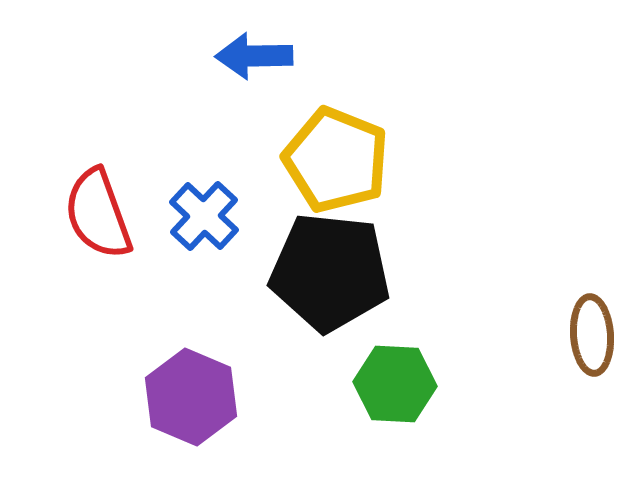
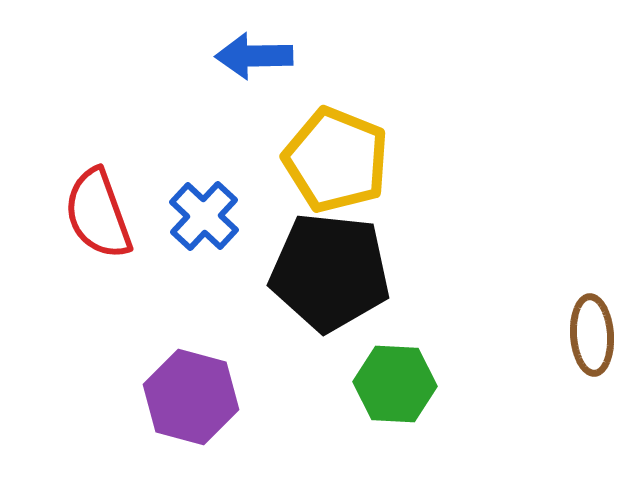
purple hexagon: rotated 8 degrees counterclockwise
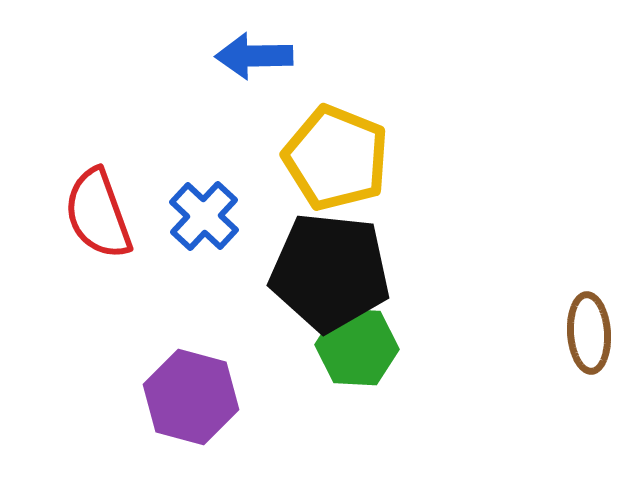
yellow pentagon: moved 2 px up
brown ellipse: moved 3 px left, 2 px up
green hexagon: moved 38 px left, 37 px up
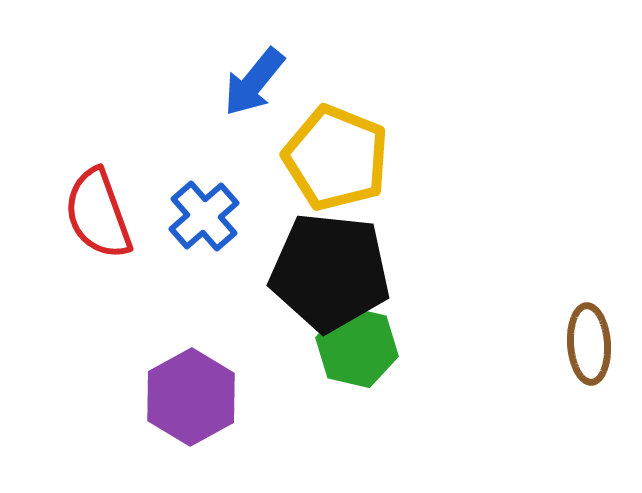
blue arrow: moved 26 px down; rotated 50 degrees counterclockwise
blue cross: rotated 6 degrees clockwise
brown ellipse: moved 11 px down
green hexagon: rotated 10 degrees clockwise
purple hexagon: rotated 16 degrees clockwise
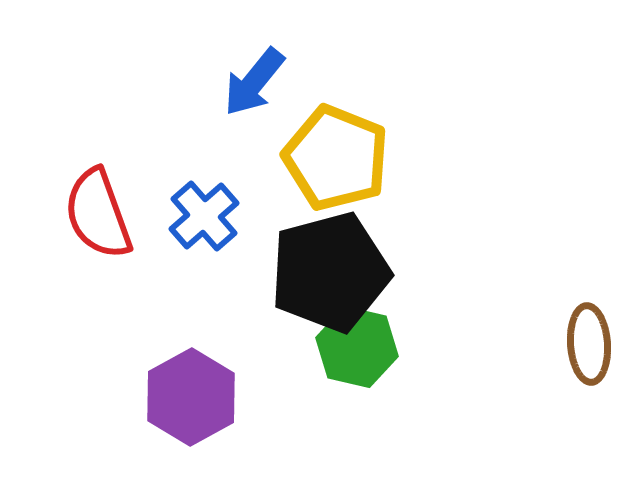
black pentagon: rotated 21 degrees counterclockwise
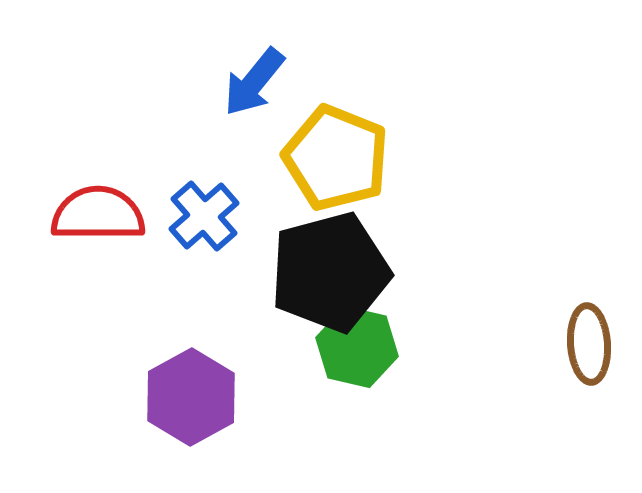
red semicircle: rotated 110 degrees clockwise
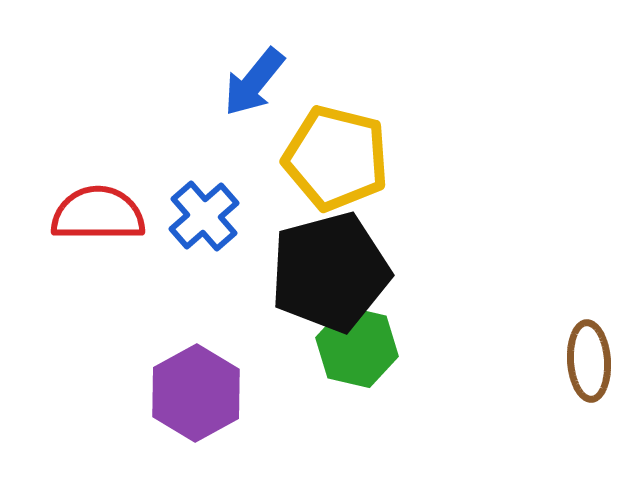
yellow pentagon: rotated 8 degrees counterclockwise
brown ellipse: moved 17 px down
purple hexagon: moved 5 px right, 4 px up
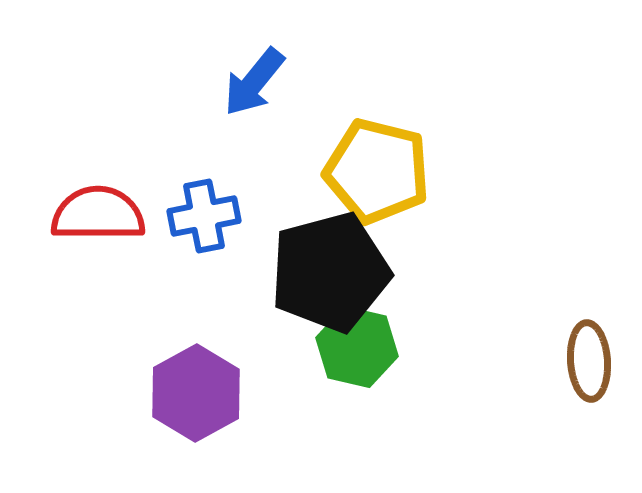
yellow pentagon: moved 41 px right, 13 px down
blue cross: rotated 30 degrees clockwise
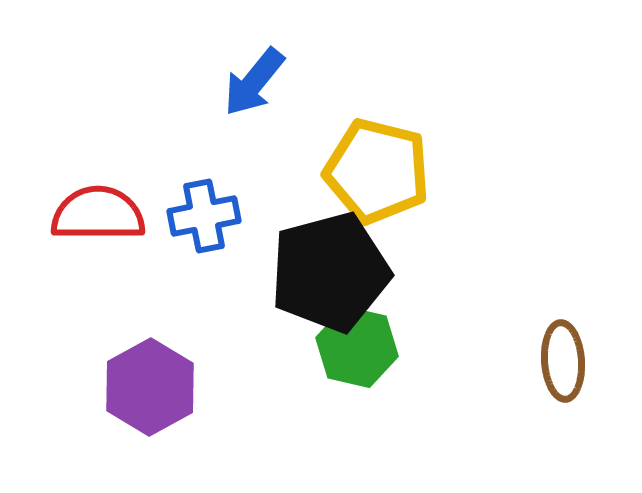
brown ellipse: moved 26 px left
purple hexagon: moved 46 px left, 6 px up
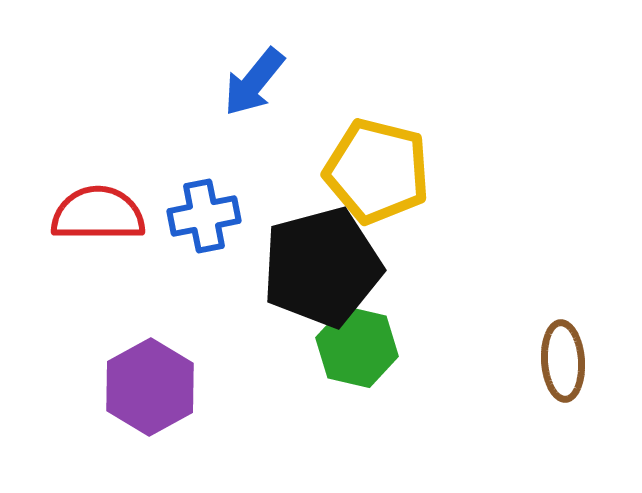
black pentagon: moved 8 px left, 5 px up
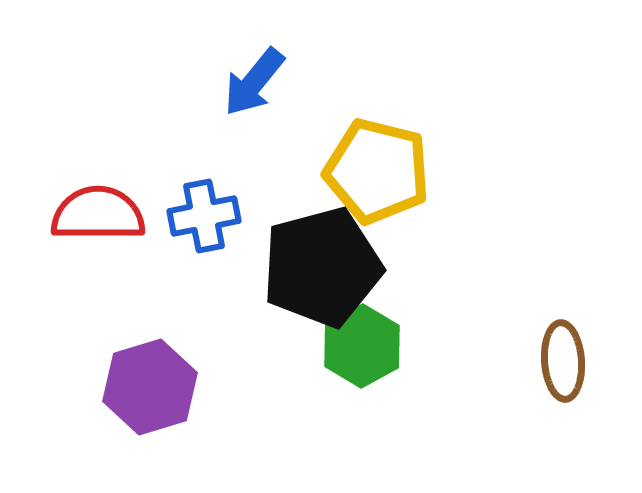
green hexagon: moved 5 px right, 1 px up; rotated 18 degrees clockwise
purple hexagon: rotated 12 degrees clockwise
